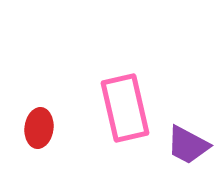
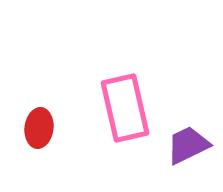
purple trapezoid: rotated 126 degrees clockwise
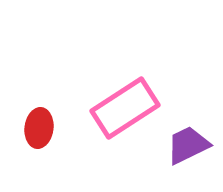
pink rectangle: rotated 70 degrees clockwise
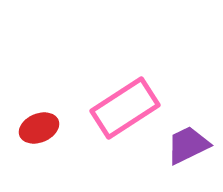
red ellipse: rotated 60 degrees clockwise
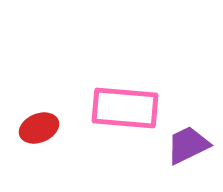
pink rectangle: rotated 38 degrees clockwise
